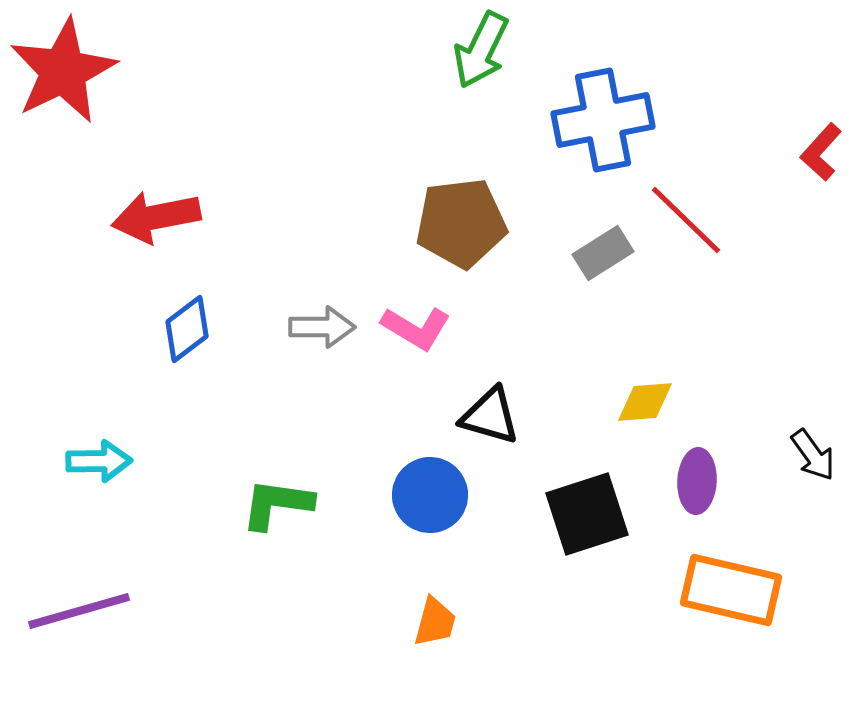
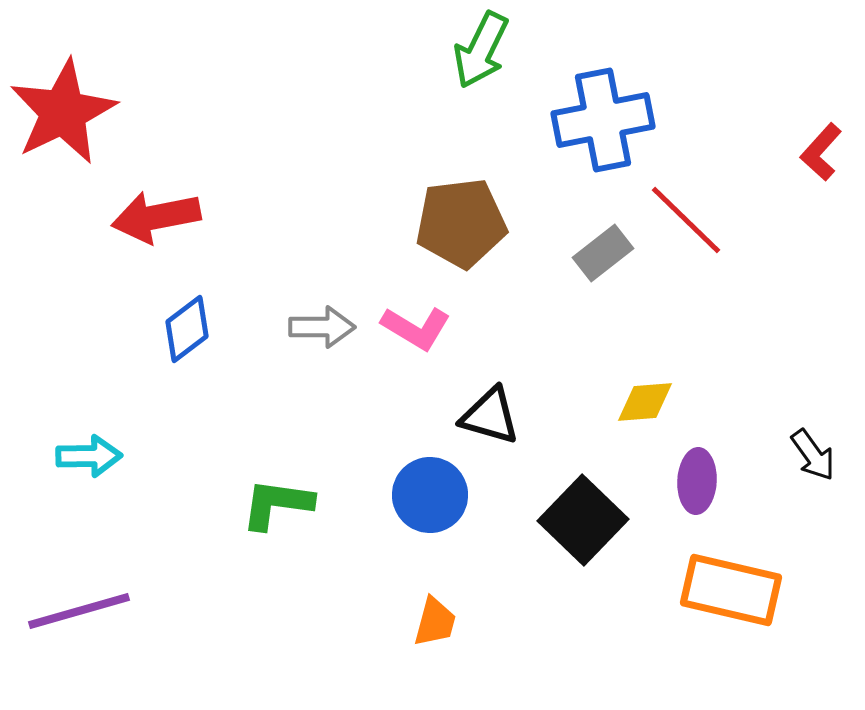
red star: moved 41 px down
gray rectangle: rotated 6 degrees counterclockwise
cyan arrow: moved 10 px left, 5 px up
black square: moved 4 px left, 6 px down; rotated 28 degrees counterclockwise
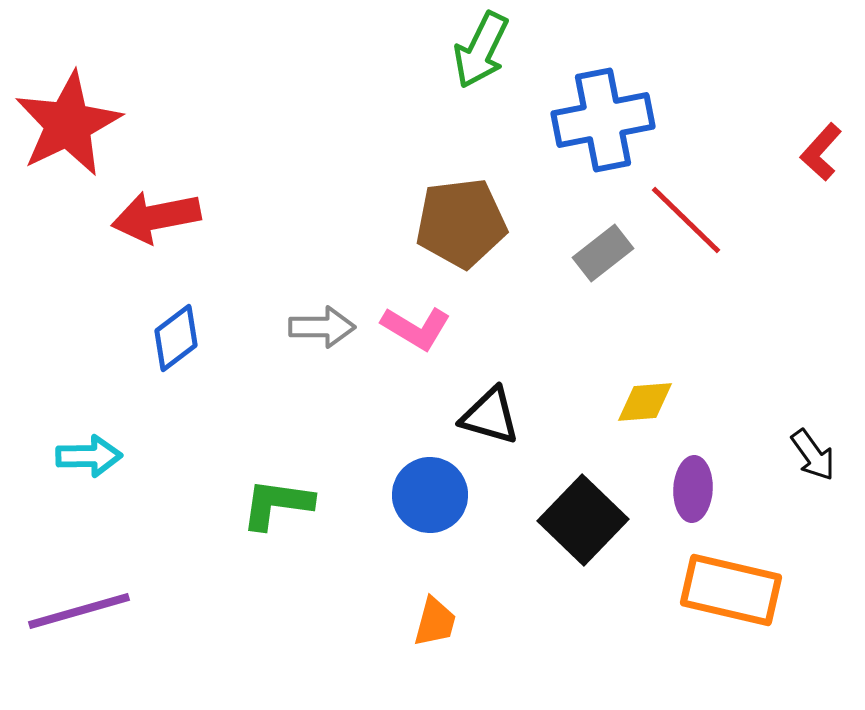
red star: moved 5 px right, 12 px down
blue diamond: moved 11 px left, 9 px down
purple ellipse: moved 4 px left, 8 px down
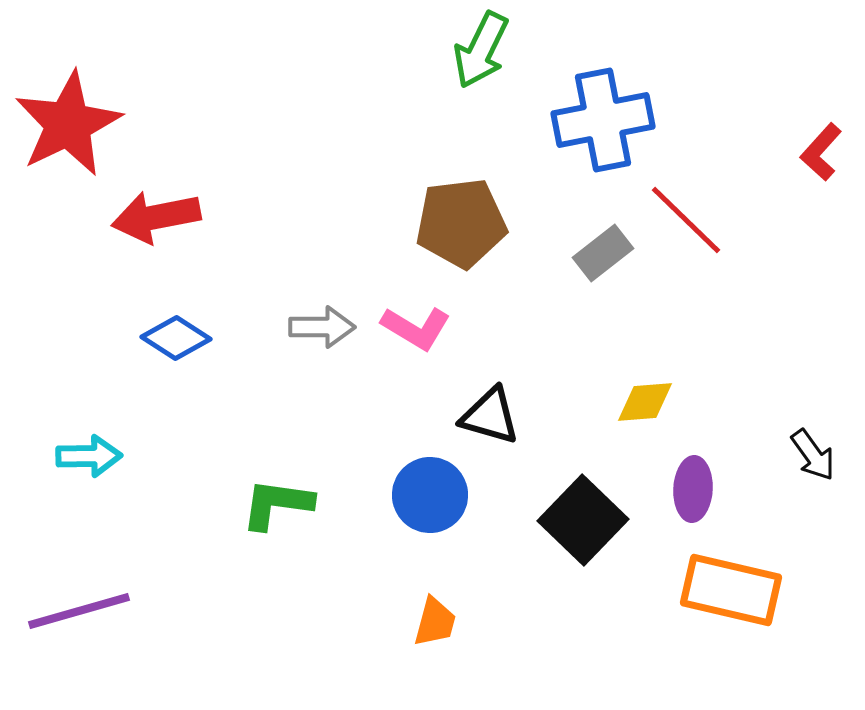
blue diamond: rotated 70 degrees clockwise
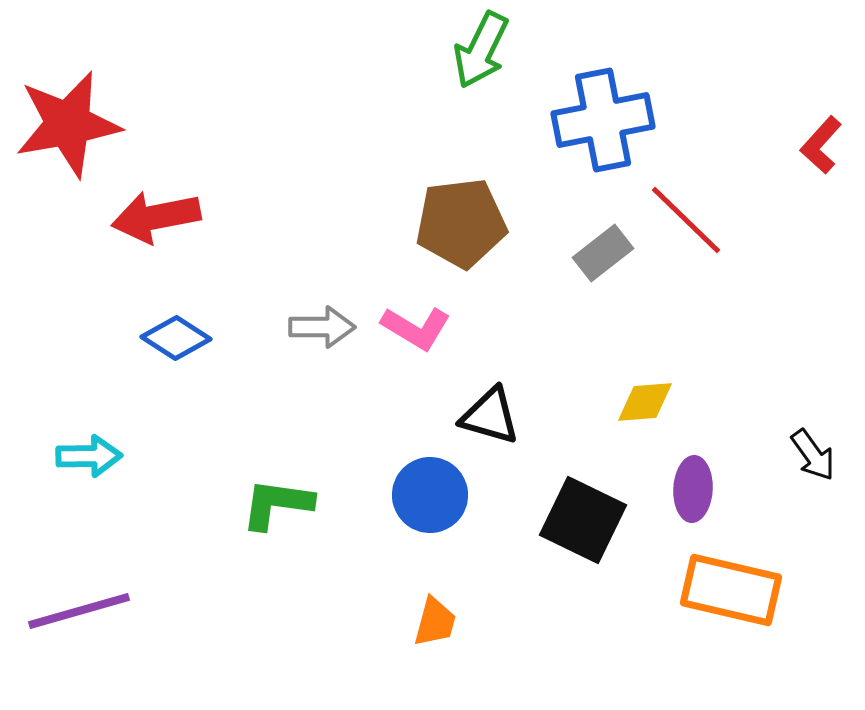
red star: rotated 16 degrees clockwise
red L-shape: moved 7 px up
black square: rotated 18 degrees counterclockwise
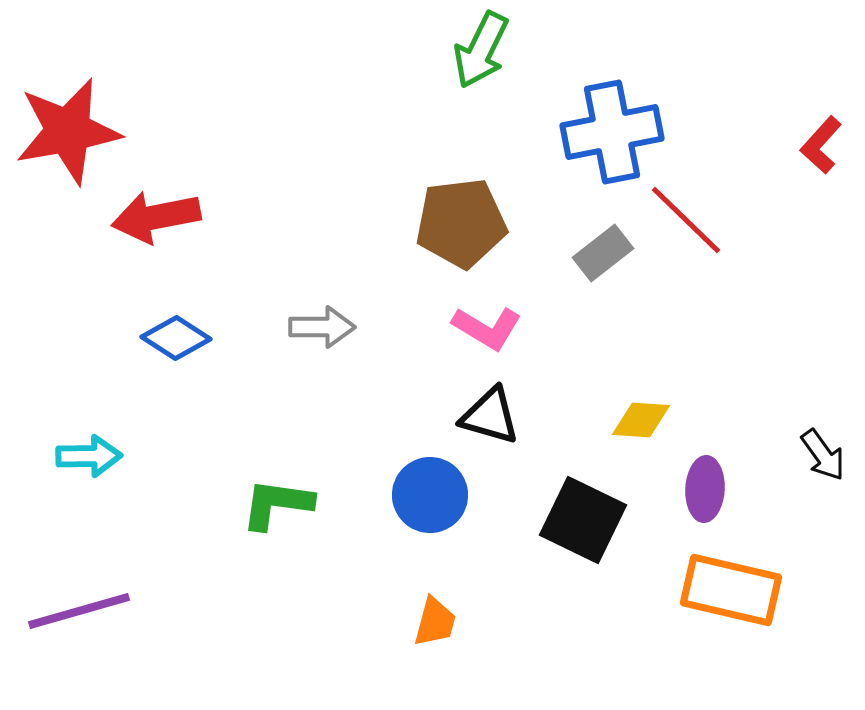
blue cross: moved 9 px right, 12 px down
red star: moved 7 px down
pink L-shape: moved 71 px right
yellow diamond: moved 4 px left, 18 px down; rotated 8 degrees clockwise
black arrow: moved 10 px right
purple ellipse: moved 12 px right
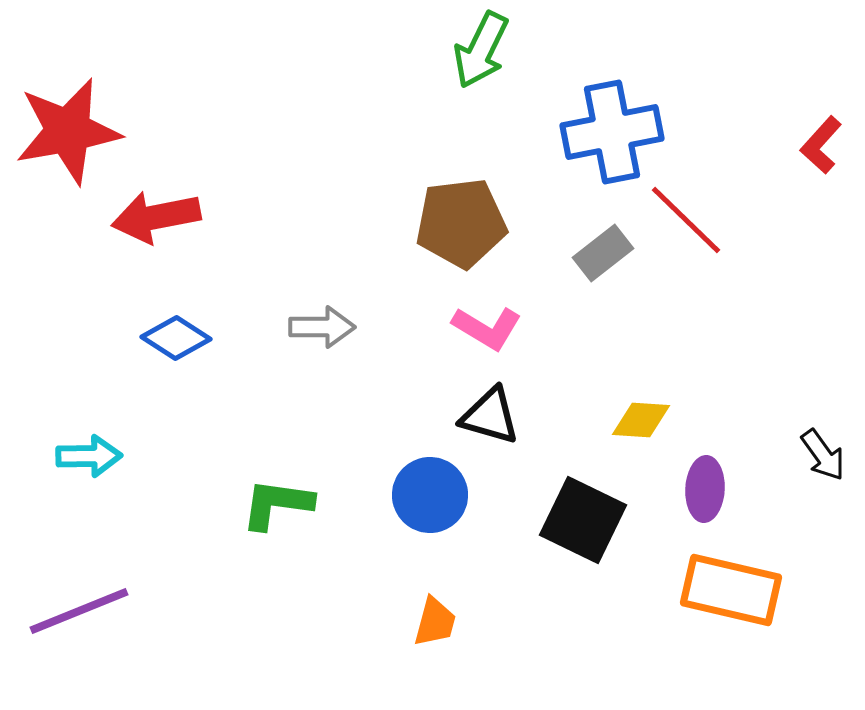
purple line: rotated 6 degrees counterclockwise
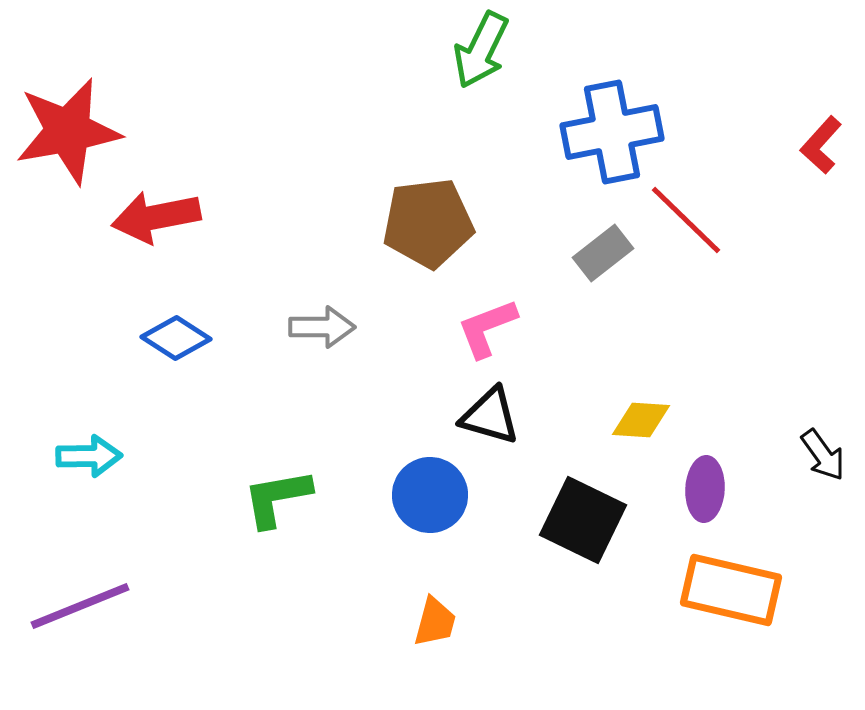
brown pentagon: moved 33 px left
pink L-shape: rotated 128 degrees clockwise
green L-shape: moved 6 px up; rotated 18 degrees counterclockwise
purple line: moved 1 px right, 5 px up
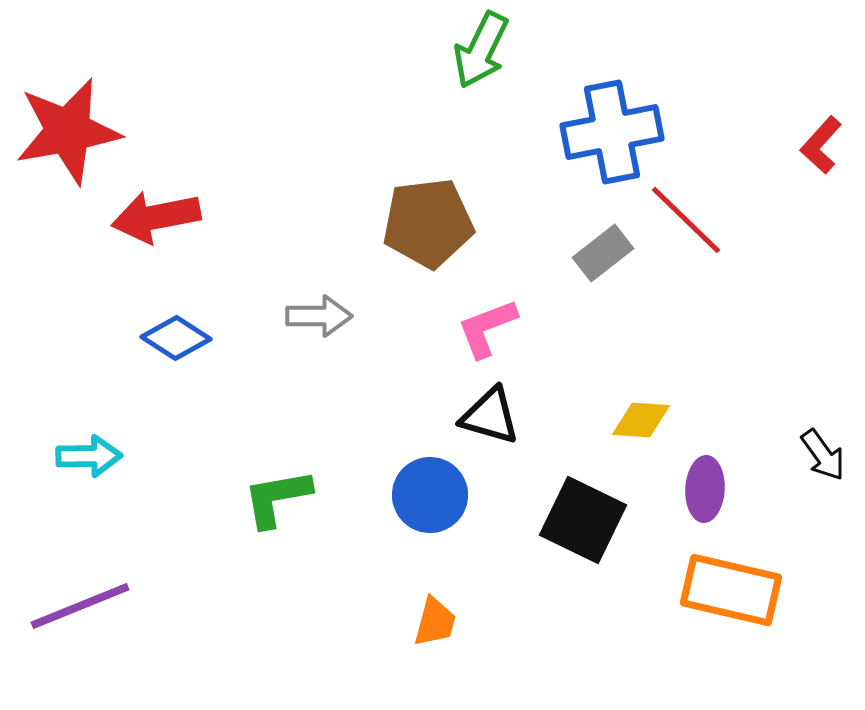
gray arrow: moved 3 px left, 11 px up
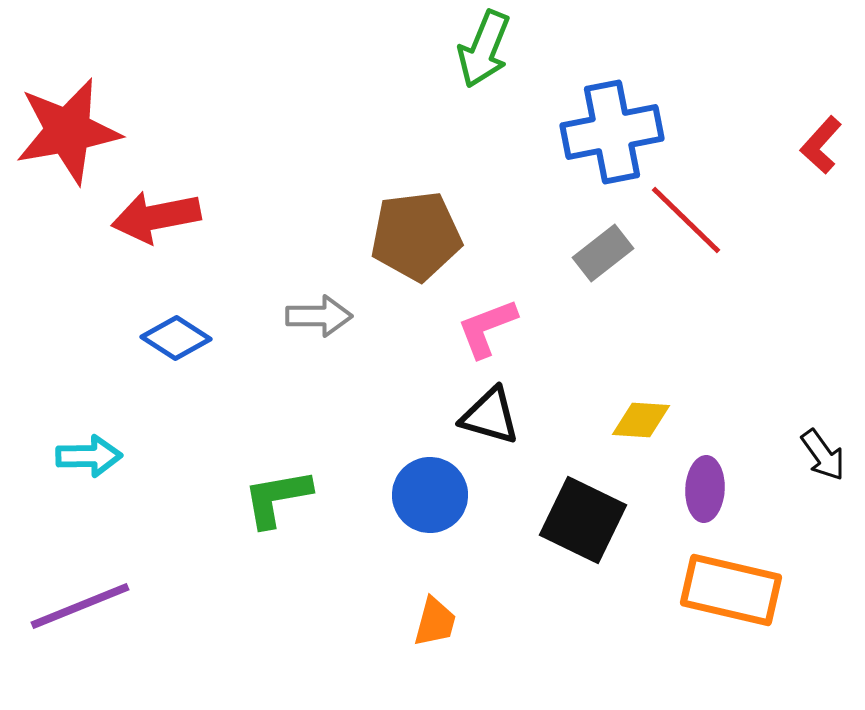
green arrow: moved 3 px right, 1 px up; rotated 4 degrees counterclockwise
brown pentagon: moved 12 px left, 13 px down
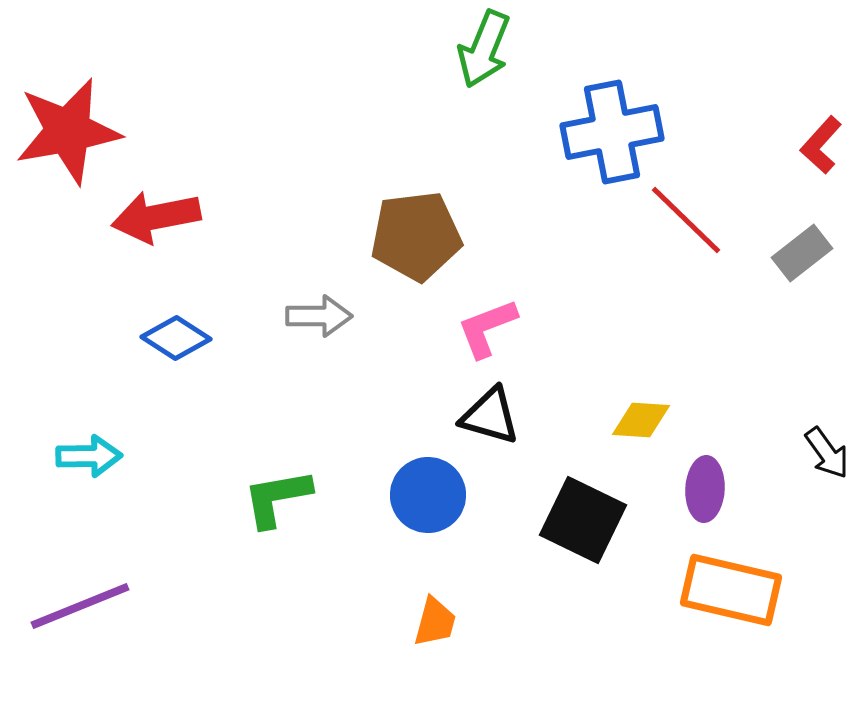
gray rectangle: moved 199 px right
black arrow: moved 4 px right, 2 px up
blue circle: moved 2 px left
